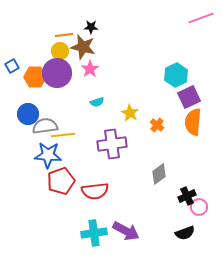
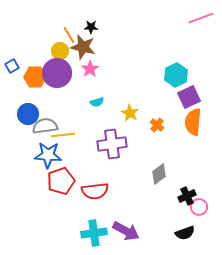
orange line: moved 5 px right; rotated 66 degrees clockwise
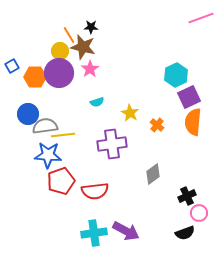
purple circle: moved 2 px right
gray diamond: moved 6 px left
pink circle: moved 6 px down
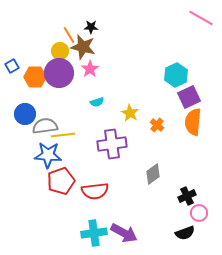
pink line: rotated 50 degrees clockwise
blue circle: moved 3 px left
purple arrow: moved 2 px left, 2 px down
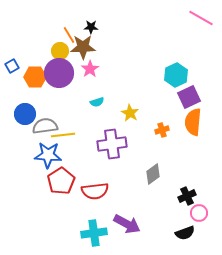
brown star: rotated 15 degrees counterclockwise
orange cross: moved 5 px right, 5 px down; rotated 32 degrees clockwise
red pentagon: rotated 12 degrees counterclockwise
purple arrow: moved 3 px right, 9 px up
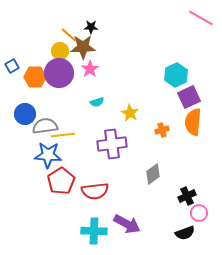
orange line: rotated 18 degrees counterclockwise
cyan cross: moved 2 px up; rotated 10 degrees clockwise
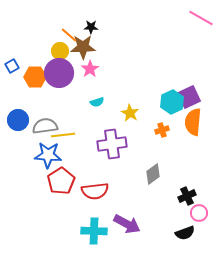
cyan hexagon: moved 4 px left, 27 px down
blue circle: moved 7 px left, 6 px down
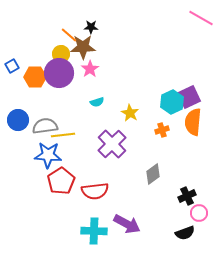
yellow circle: moved 1 px right, 3 px down
purple cross: rotated 36 degrees counterclockwise
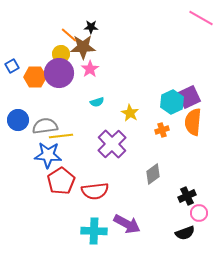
yellow line: moved 2 px left, 1 px down
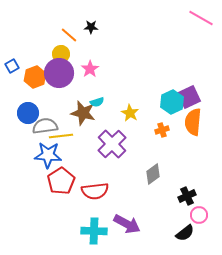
brown star: moved 66 px down; rotated 15 degrees clockwise
orange hexagon: rotated 20 degrees counterclockwise
blue circle: moved 10 px right, 7 px up
pink circle: moved 2 px down
black semicircle: rotated 18 degrees counterclockwise
